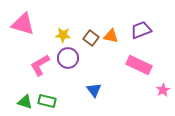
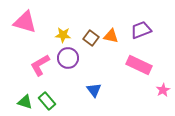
pink triangle: moved 2 px right, 2 px up
green rectangle: rotated 36 degrees clockwise
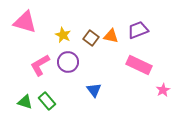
purple trapezoid: moved 3 px left
yellow star: rotated 21 degrees clockwise
purple circle: moved 4 px down
